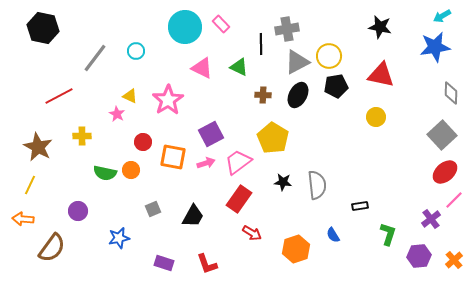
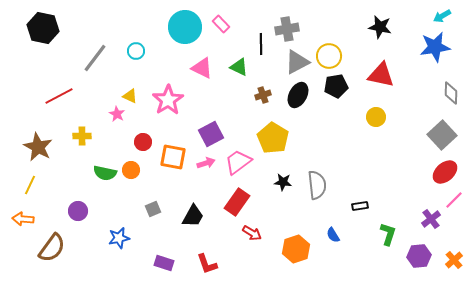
brown cross at (263, 95): rotated 21 degrees counterclockwise
red rectangle at (239, 199): moved 2 px left, 3 px down
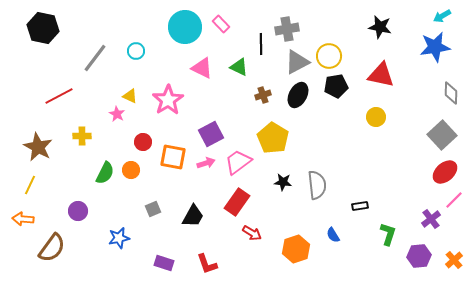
green semicircle at (105, 173): rotated 75 degrees counterclockwise
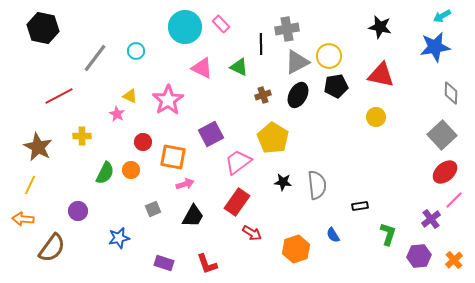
pink arrow at (206, 163): moved 21 px left, 21 px down
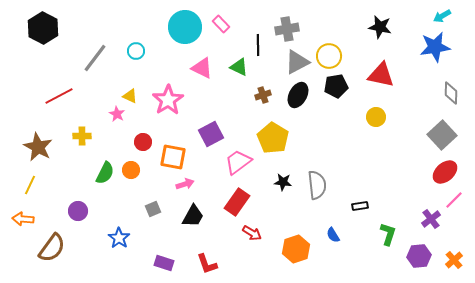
black hexagon at (43, 28): rotated 16 degrees clockwise
black line at (261, 44): moved 3 px left, 1 px down
blue star at (119, 238): rotated 25 degrees counterclockwise
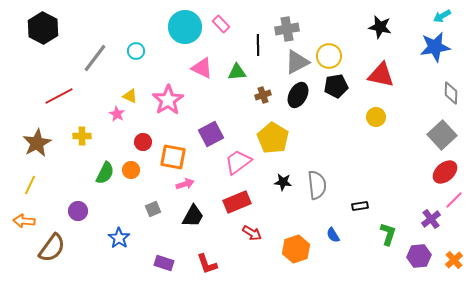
green triangle at (239, 67): moved 2 px left, 5 px down; rotated 30 degrees counterclockwise
brown star at (38, 147): moved 1 px left, 4 px up; rotated 16 degrees clockwise
red rectangle at (237, 202): rotated 32 degrees clockwise
orange arrow at (23, 219): moved 1 px right, 2 px down
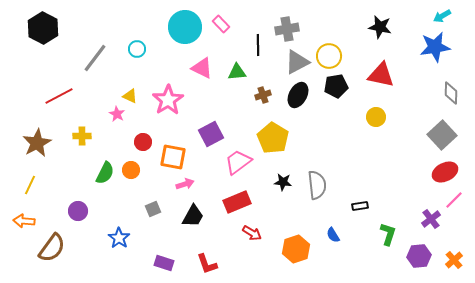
cyan circle at (136, 51): moved 1 px right, 2 px up
red ellipse at (445, 172): rotated 15 degrees clockwise
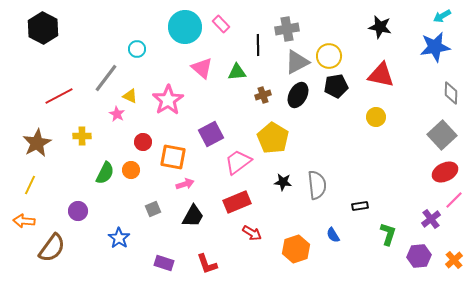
gray line at (95, 58): moved 11 px right, 20 px down
pink triangle at (202, 68): rotated 15 degrees clockwise
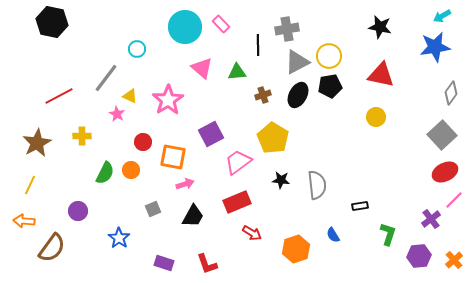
black hexagon at (43, 28): moved 9 px right, 6 px up; rotated 16 degrees counterclockwise
black pentagon at (336, 86): moved 6 px left
gray diamond at (451, 93): rotated 35 degrees clockwise
black star at (283, 182): moved 2 px left, 2 px up
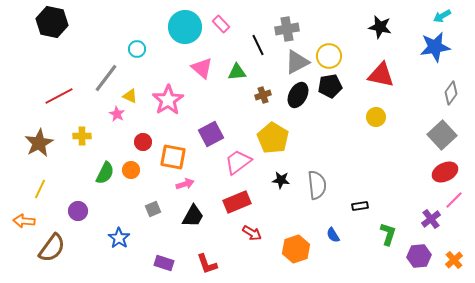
black line at (258, 45): rotated 25 degrees counterclockwise
brown star at (37, 143): moved 2 px right
yellow line at (30, 185): moved 10 px right, 4 px down
